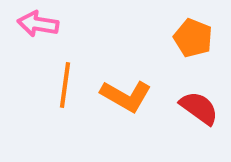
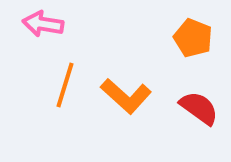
pink arrow: moved 5 px right
orange line: rotated 9 degrees clockwise
orange L-shape: rotated 12 degrees clockwise
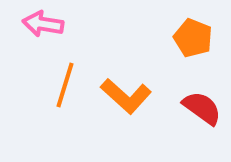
red semicircle: moved 3 px right
